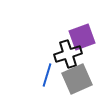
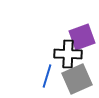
black cross: rotated 20 degrees clockwise
blue line: moved 1 px down
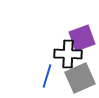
purple square: moved 1 px down
gray square: moved 3 px right, 1 px up
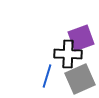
purple square: moved 1 px left
gray square: moved 1 px down
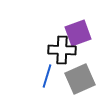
purple square: moved 3 px left, 5 px up
black cross: moved 6 px left, 4 px up
